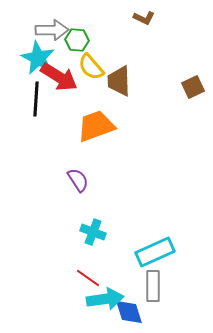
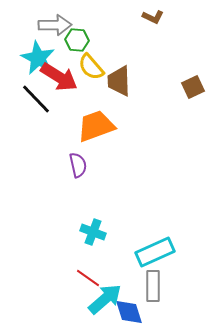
brown L-shape: moved 9 px right, 1 px up
gray arrow: moved 3 px right, 5 px up
black line: rotated 48 degrees counterclockwise
purple semicircle: moved 15 px up; rotated 20 degrees clockwise
cyan arrow: rotated 33 degrees counterclockwise
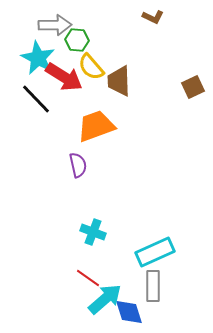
red arrow: moved 5 px right
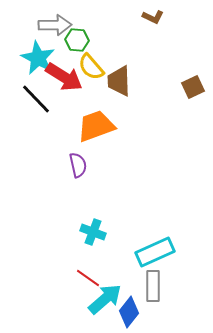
blue diamond: rotated 56 degrees clockwise
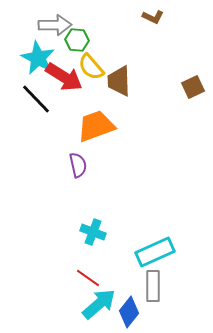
cyan arrow: moved 6 px left, 5 px down
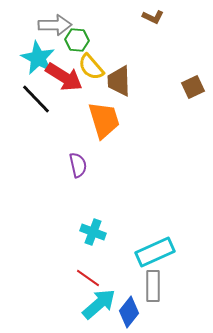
orange trapezoid: moved 8 px right, 6 px up; rotated 93 degrees clockwise
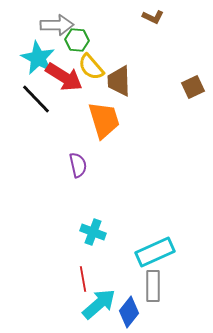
gray arrow: moved 2 px right
red line: moved 5 px left, 1 px down; rotated 45 degrees clockwise
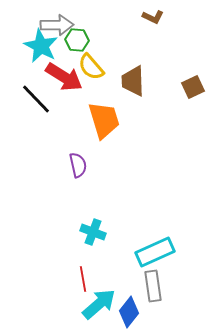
cyan star: moved 3 px right, 12 px up
brown trapezoid: moved 14 px right
gray rectangle: rotated 8 degrees counterclockwise
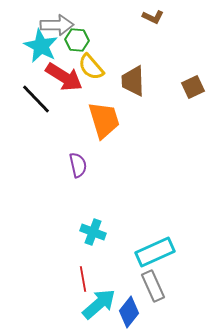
gray rectangle: rotated 16 degrees counterclockwise
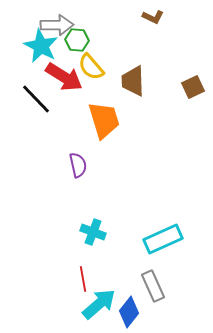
cyan rectangle: moved 8 px right, 13 px up
